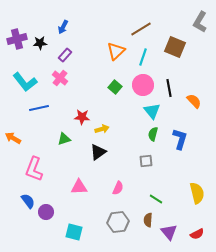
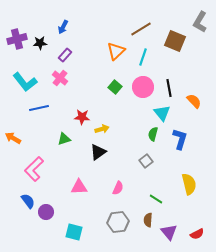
brown square: moved 6 px up
pink circle: moved 2 px down
cyan triangle: moved 10 px right, 2 px down
gray square: rotated 32 degrees counterclockwise
pink L-shape: rotated 25 degrees clockwise
yellow semicircle: moved 8 px left, 9 px up
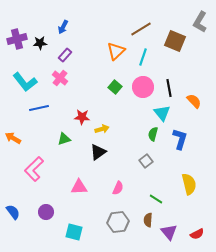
blue semicircle: moved 15 px left, 11 px down
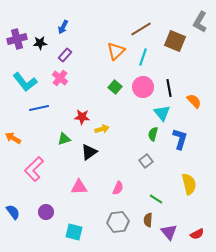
black triangle: moved 9 px left
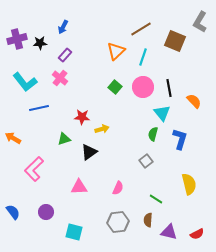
purple triangle: rotated 36 degrees counterclockwise
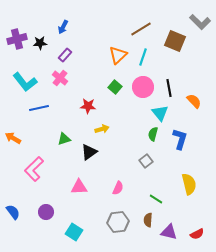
gray L-shape: rotated 75 degrees counterclockwise
orange triangle: moved 2 px right, 4 px down
cyan triangle: moved 2 px left
red star: moved 6 px right, 11 px up
cyan square: rotated 18 degrees clockwise
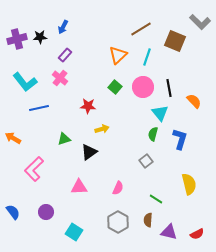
black star: moved 6 px up
cyan line: moved 4 px right
gray hexagon: rotated 25 degrees counterclockwise
